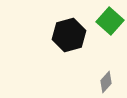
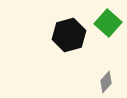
green square: moved 2 px left, 2 px down
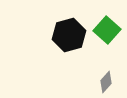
green square: moved 1 px left, 7 px down
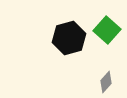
black hexagon: moved 3 px down
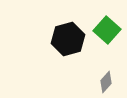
black hexagon: moved 1 px left, 1 px down
